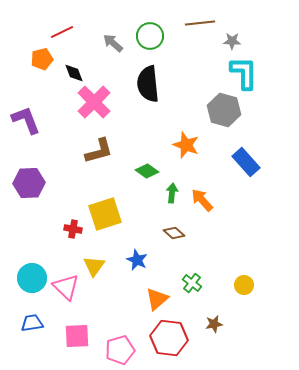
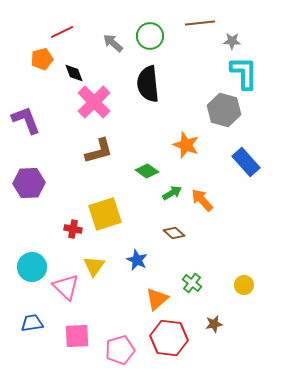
green arrow: rotated 54 degrees clockwise
cyan circle: moved 11 px up
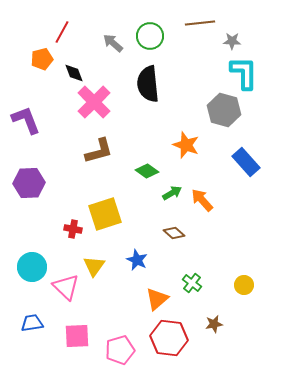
red line: rotated 35 degrees counterclockwise
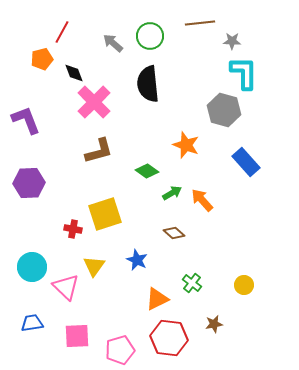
orange triangle: rotated 15 degrees clockwise
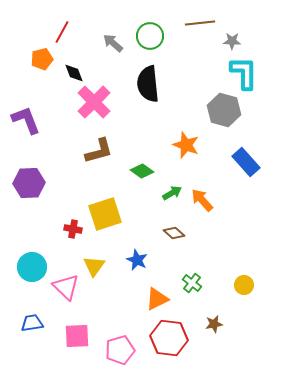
green diamond: moved 5 px left
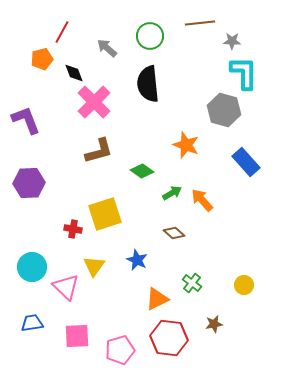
gray arrow: moved 6 px left, 5 px down
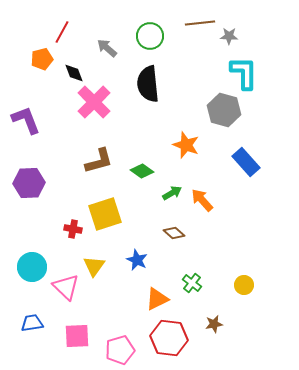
gray star: moved 3 px left, 5 px up
brown L-shape: moved 10 px down
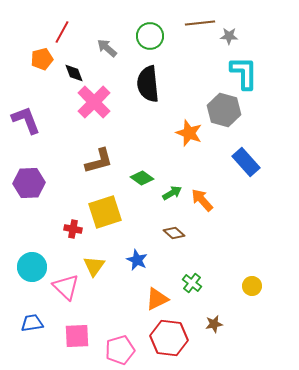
orange star: moved 3 px right, 12 px up
green diamond: moved 7 px down
yellow square: moved 2 px up
yellow circle: moved 8 px right, 1 px down
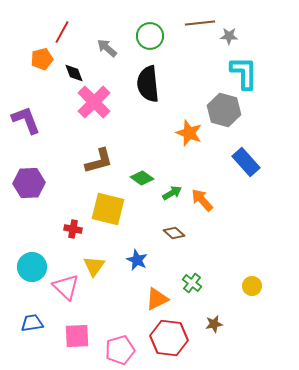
yellow square: moved 3 px right, 3 px up; rotated 32 degrees clockwise
